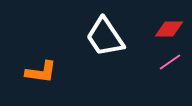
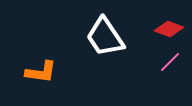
red diamond: rotated 20 degrees clockwise
pink line: rotated 10 degrees counterclockwise
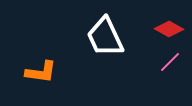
red diamond: rotated 8 degrees clockwise
white trapezoid: rotated 9 degrees clockwise
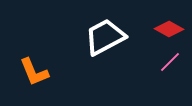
white trapezoid: rotated 87 degrees clockwise
orange L-shape: moved 7 px left; rotated 60 degrees clockwise
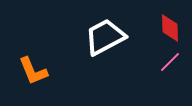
red diamond: moved 1 px right, 1 px up; rotated 60 degrees clockwise
orange L-shape: moved 1 px left, 1 px up
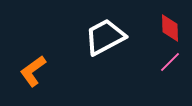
orange L-shape: rotated 76 degrees clockwise
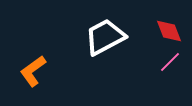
red diamond: moved 1 px left, 3 px down; rotated 20 degrees counterclockwise
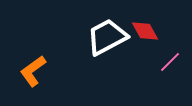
red diamond: moved 24 px left; rotated 8 degrees counterclockwise
white trapezoid: moved 2 px right
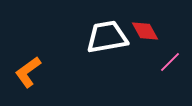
white trapezoid: rotated 18 degrees clockwise
orange L-shape: moved 5 px left, 1 px down
